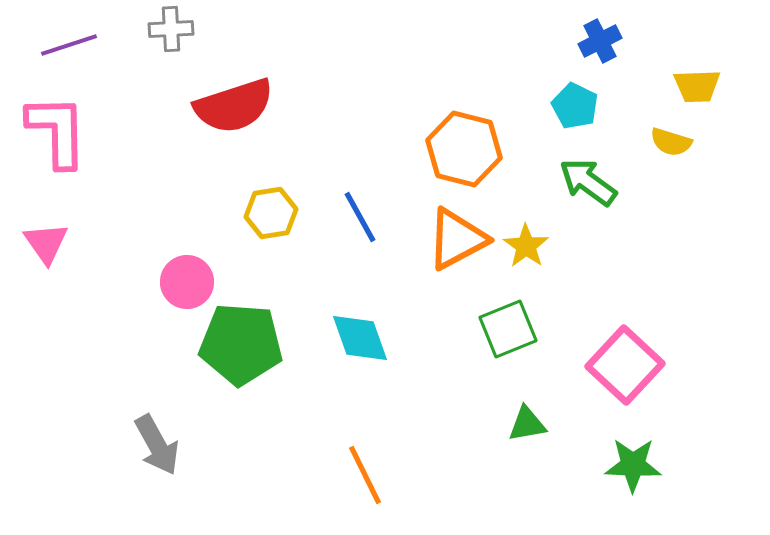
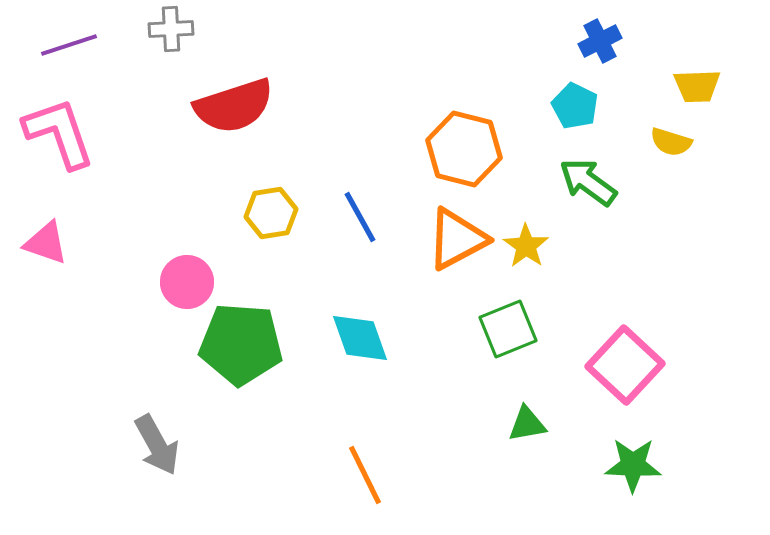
pink L-shape: moved 2 px right, 2 px down; rotated 18 degrees counterclockwise
pink triangle: rotated 36 degrees counterclockwise
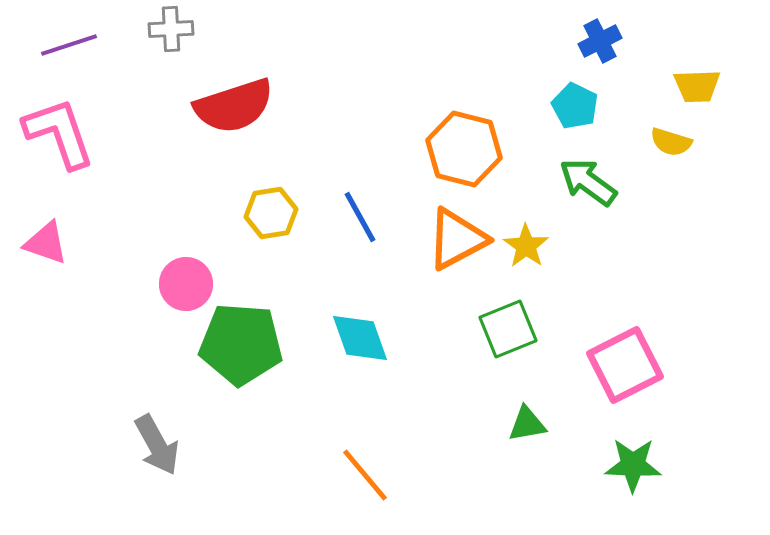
pink circle: moved 1 px left, 2 px down
pink square: rotated 20 degrees clockwise
orange line: rotated 14 degrees counterclockwise
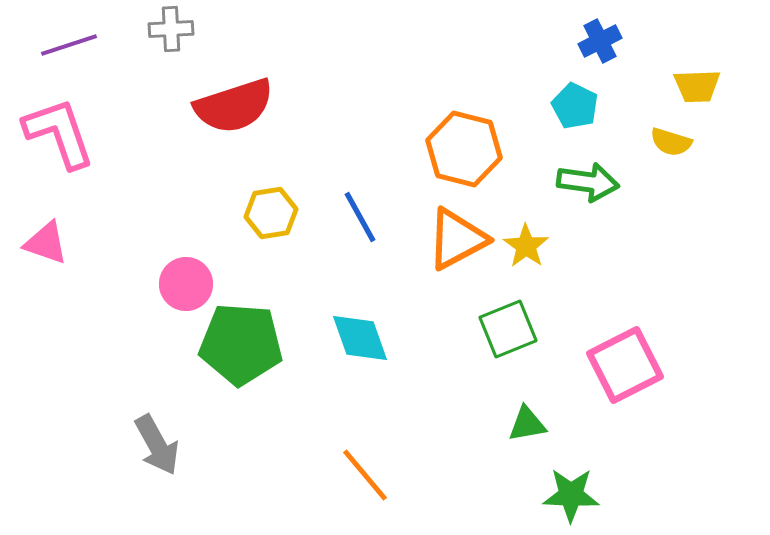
green arrow: rotated 152 degrees clockwise
green star: moved 62 px left, 30 px down
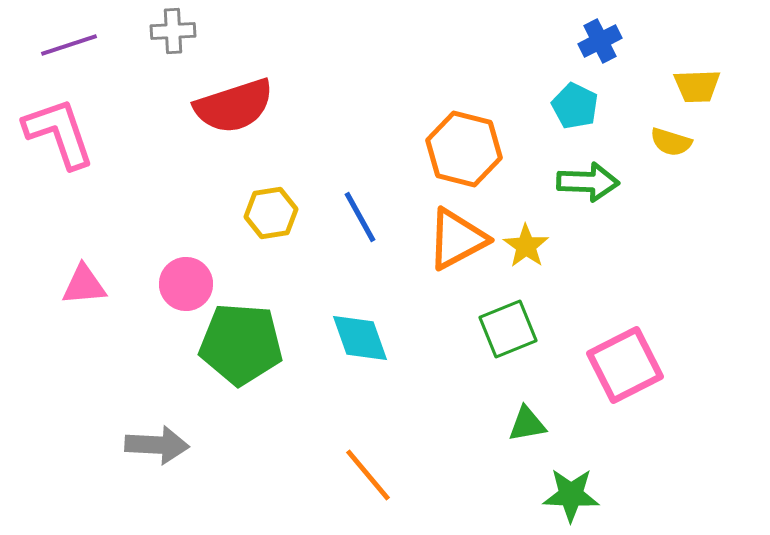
gray cross: moved 2 px right, 2 px down
green arrow: rotated 6 degrees counterclockwise
pink triangle: moved 38 px right, 42 px down; rotated 24 degrees counterclockwise
gray arrow: rotated 58 degrees counterclockwise
orange line: moved 3 px right
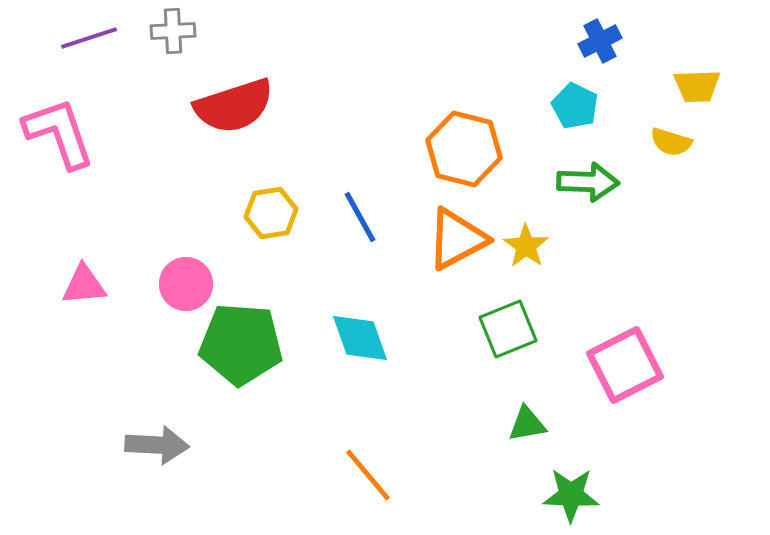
purple line: moved 20 px right, 7 px up
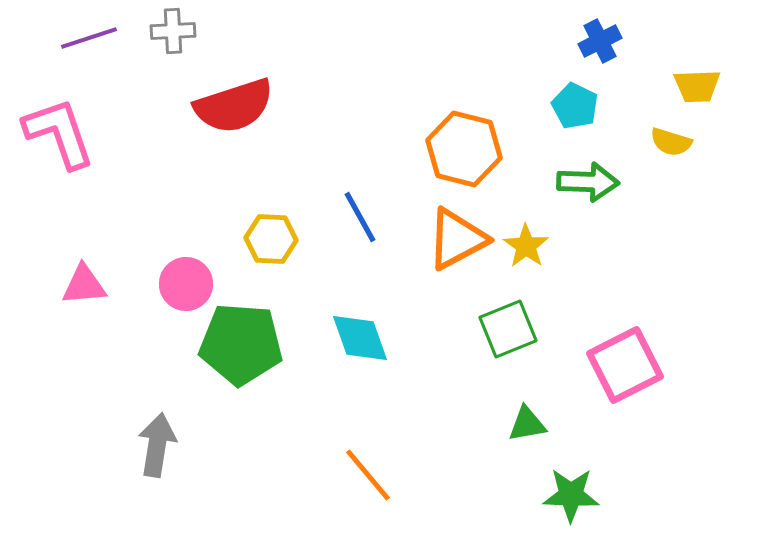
yellow hexagon: moved 26 px down; rotated 12 degrees clockwise
gray arrow: rotated 84 degrees counterclockwise
